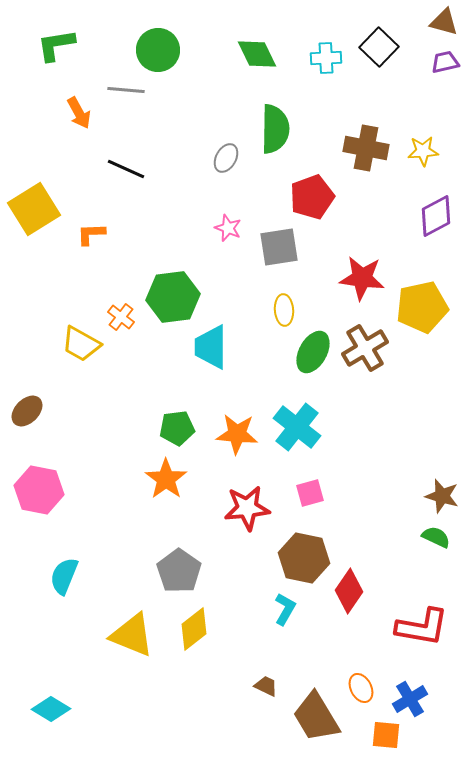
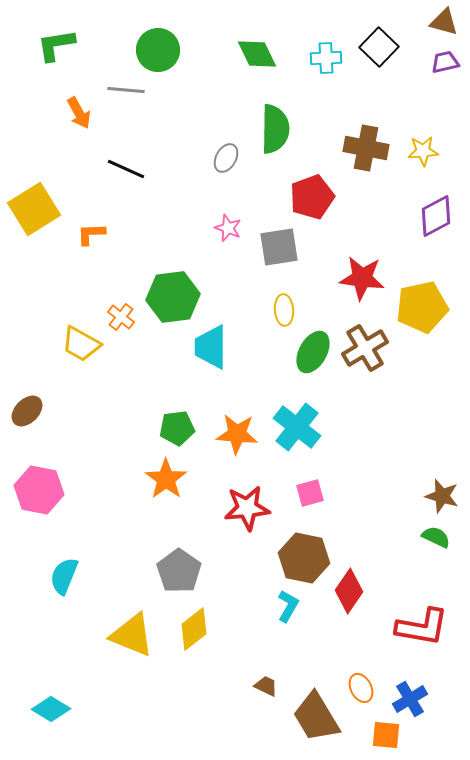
cyan L-shape at (285, 609): moved 3 px right, 3 px up
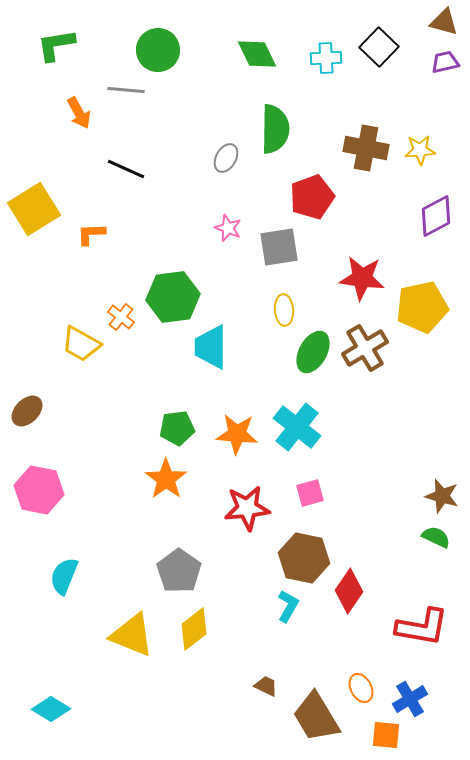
yellow star at (423, 151): moved 3 px left, 1 px up
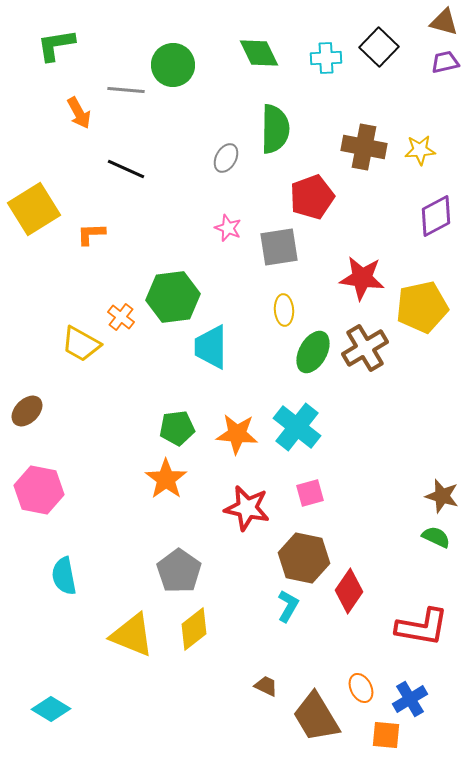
green circle at (158, 50): moved 15 px right, 15 px down
green diamond at (257, 54): moved 2 px right, 1 px up
brown cross at (366, 148): moved 2 px left, 1 px up
red star at (247, 508): rotated 18 degrees clockwise
cyan semicircle at (64, 576): rotated 33 degrees counterclockwise
